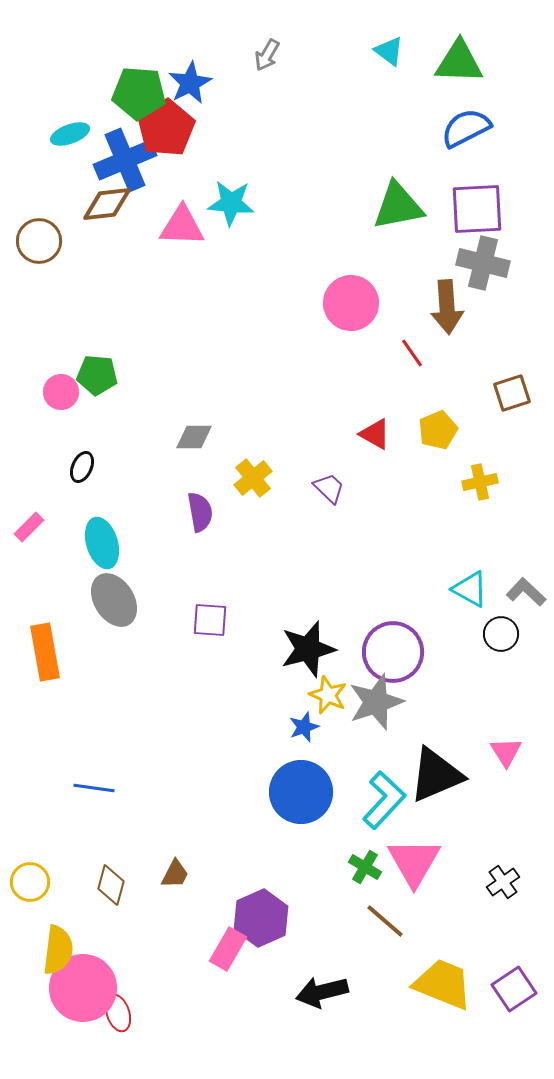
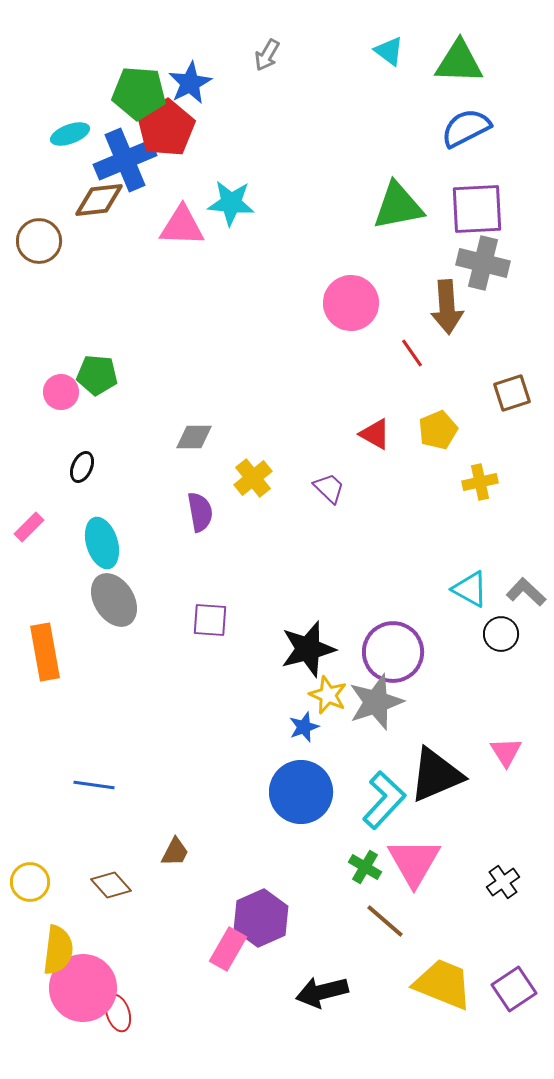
brown diamond at (107, 204): moved 8 px left, 4 px up
blue line at (94, 788): moved 3 px up
brown trapezoid at (175, 874): moved 22 px up
brown diamond at (111, 885): rotated 57 degrees counterclockwise
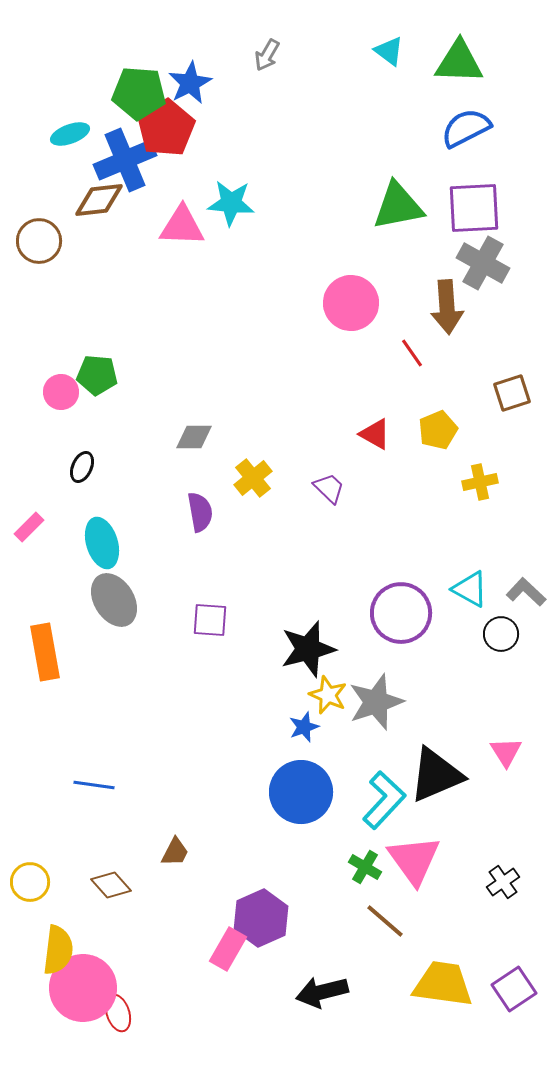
purple square at (477, 209): moved 3 px left, 1 px up
gray cross at (483, 263): rotated 15 degrees clockwise
purple circle at (393, 652): moved 8 px right, 39 px up
pink triangle at (414, 862): moved 2 px up; rotated 6 degrees counterclockwise
yellow trapezoid at (443, 984): rotated 14 degrees counterclockwise
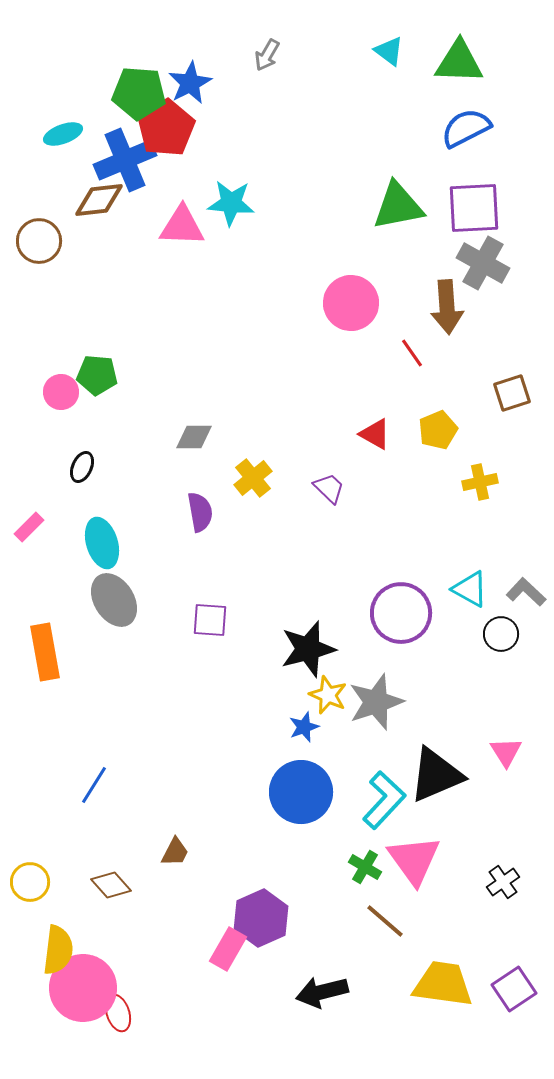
cyan ellipse at (70, 134): moved 7 px left
blue line at (94, 785): rotated 66 degrees counterclockwise
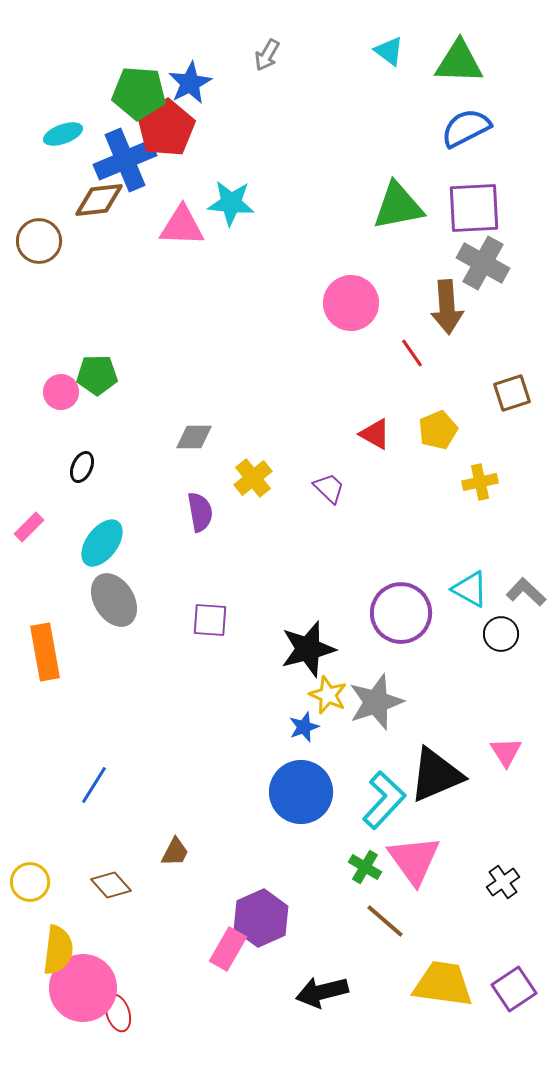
green pentagon at (97, 375): rotated 6 degrees counterclockwise
cyan ellipse at (102, 543): rotated 54 degrees clockwise
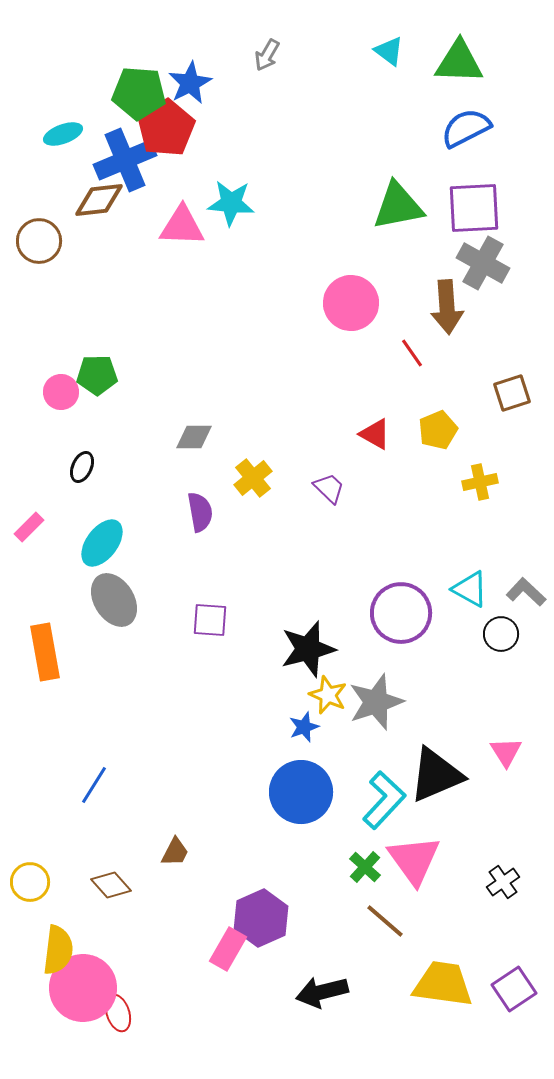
green cross at (365, 867): rotated 12 degrees clockwise
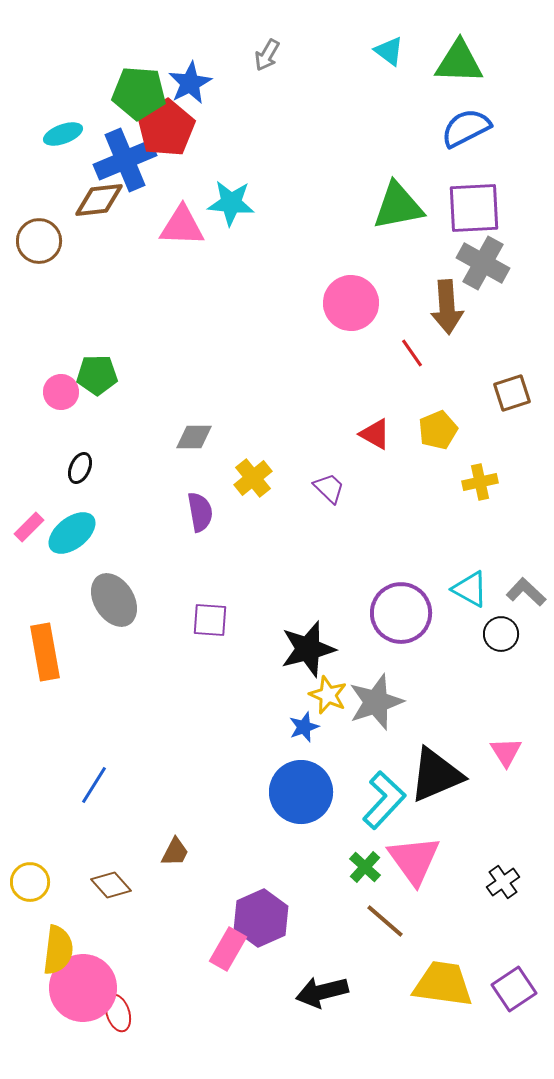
black ellipse at (82, 467): moved 2 px left, 1 px down
cyan ellipse at (102, 543): moved 30 px left, 10 px up; rotated 15 degrees clockwise
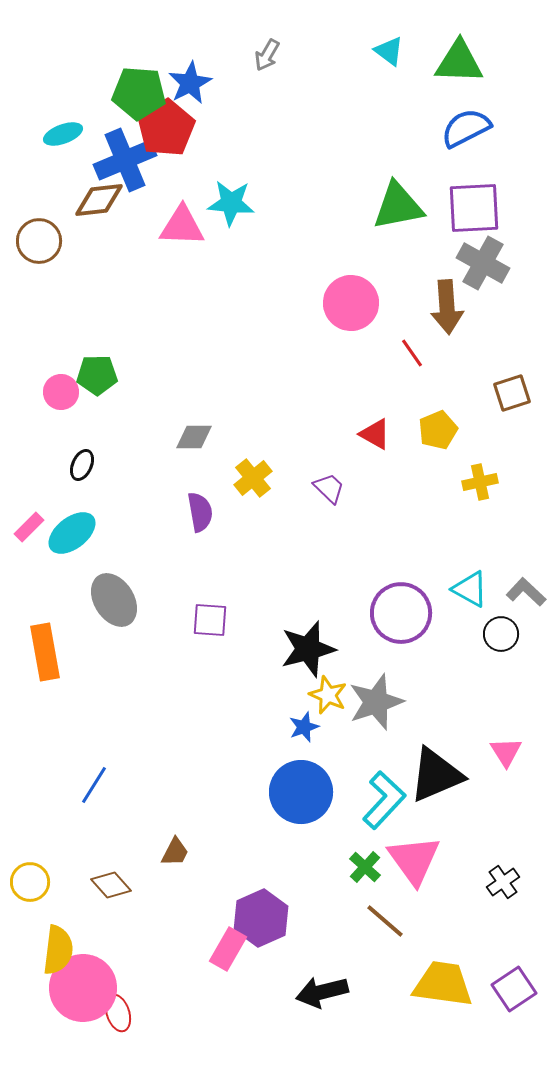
black ellipse at (80, 468): moved 2 px right, 3 px up
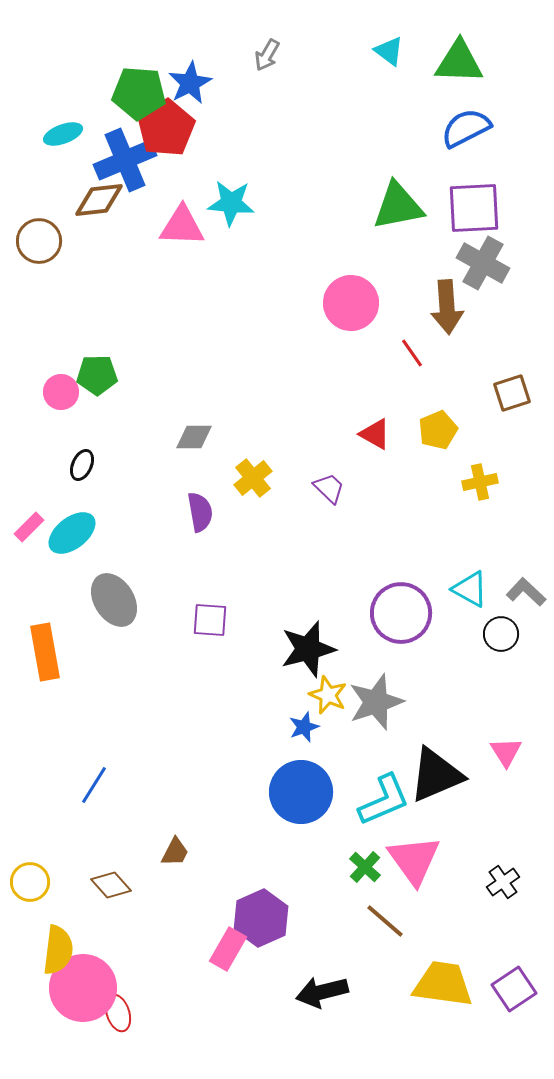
cyan L-shape at (384, 800): rotated 24 degrees clockwise
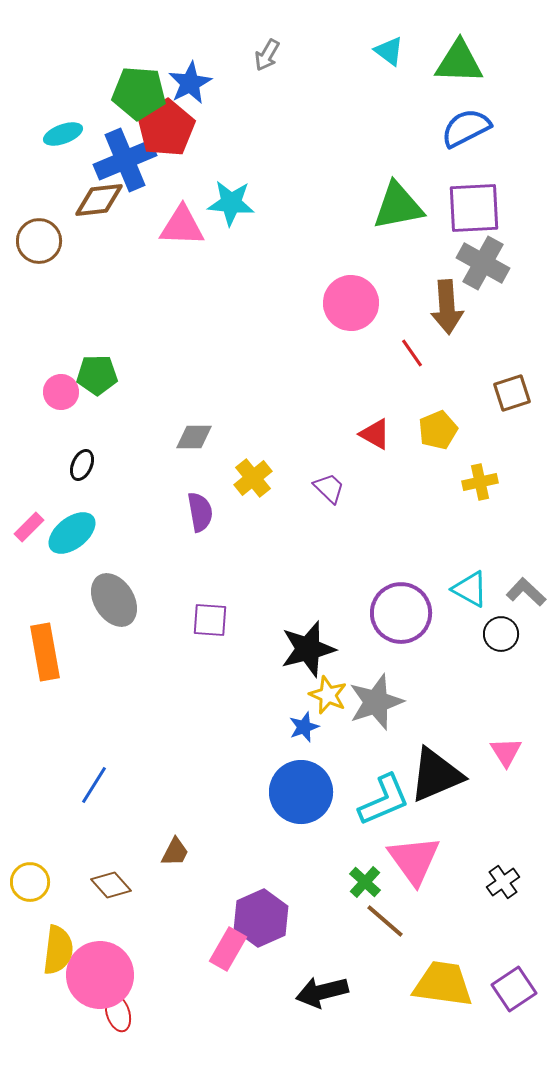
green cross at (365, 867): moved 15 px down
pink circle at (83, 988): moved 17 px right, 13 px up
